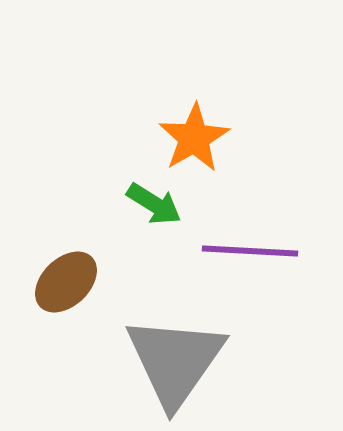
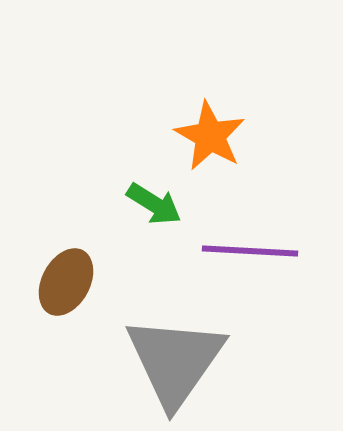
orange star: moved 16 px right, 2 px up; rotated 12 degrees counterclockwise
brown ellipse: rotated 18 degrees counterclockwise
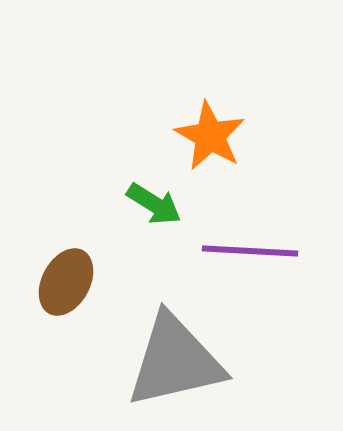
gray triangle: rotated 42 degrees clockwise
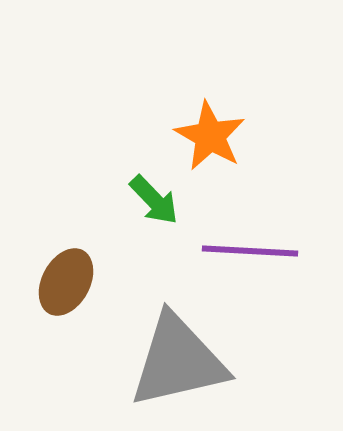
green arrow: moved 4 px up; rotated 14 degrees clockwise
gray triangle: moved 3 px right
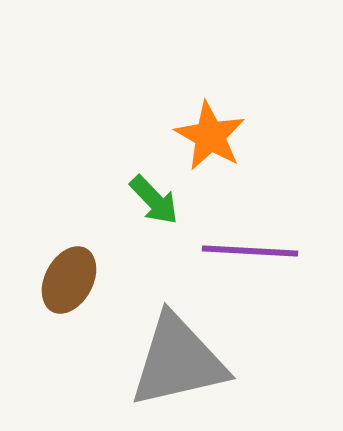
brown ellipse: moved 3 px right, 2 px up
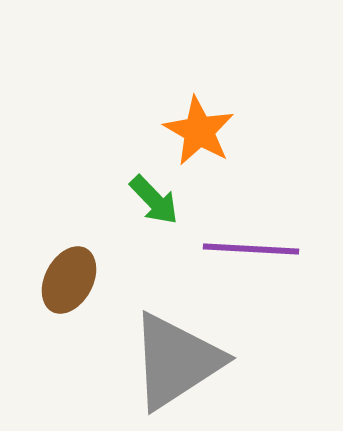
orange star: moved 11 px left, 5 px up
purple line: moved 1 px right, 2 px up
gray triangle: moved 2 px left; rotated 20 degrees counterclockwise
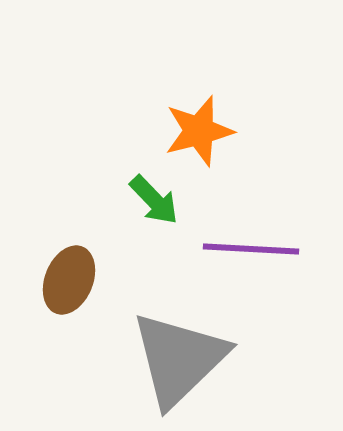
orange star: rotated 28 degrees clockwise
brown ellipse: rotated 6 degrees counterclockwise
gray triangle: moved 3 px right, 2 px up; rotated 11 degrees counterclockwise
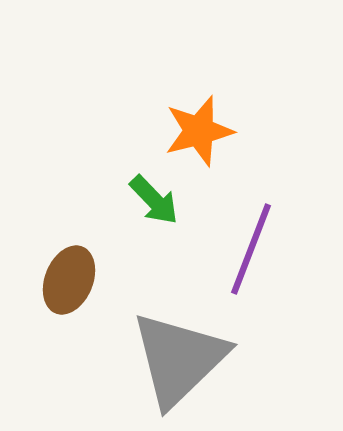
purple line: rotated 72 degrees counterclockwise
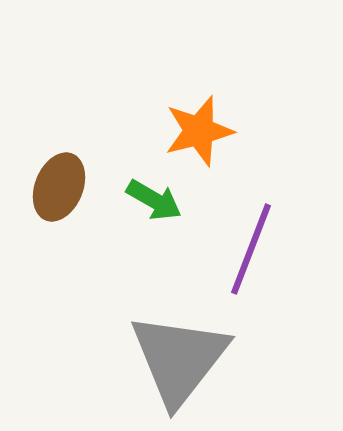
green arrow: rotated 16 degrees counterclockwise
brown ellipse: moved 10 px left, 93 px up
gray triangle: rotated 8 degrees counterclockwise
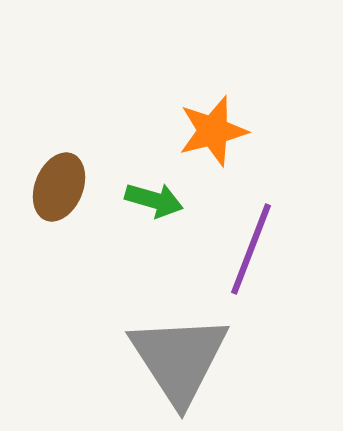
orange star: moved 14 px right
green arrow: rotated 14 degrees counterclockwise
gray triangle: rotated 11 degrees counterclockwise
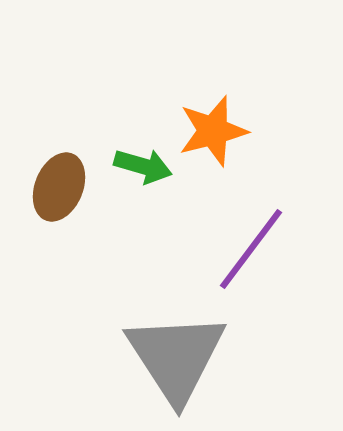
green arrow: moved 11 px left, 34 px up
purple line: rotated 16 degrees clockwise
gray triangle: moved 3 px left, 2 px up
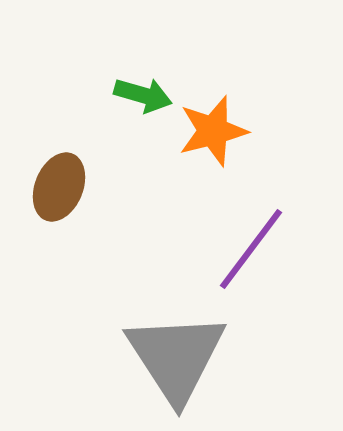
green arrow: moved 71 px up
